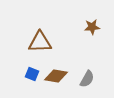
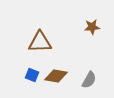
blue square: moved 1 px down
gray semicircle: moved 2 px right, 1 px down
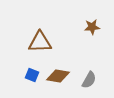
brown diamond: moved 2 px right
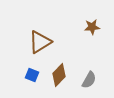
brown triangle: rotated 30 degrees counterclockwise
brown diamond: moved 1 px right, 1 px up; rotated 55 degrees counterclockwise
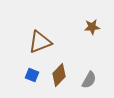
brown triangle: rotated 10 degrees clockwise
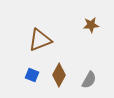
brown star: moved 1 px left, 2 px up
brown triangle: moved 2 px up
brown diamond: rotated 15 degrees counterclockwise
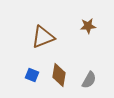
brown star: moved 3 px left, 1 px down
brown triangle: moved 3 px right, 3 px up
brown diamond: rotated 20 degrees counterclockwise
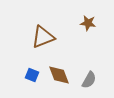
brown star: moved 3 px up; rotated 14 degrees clockwise
brown diamond: rotated 30 degrees counterclockwise
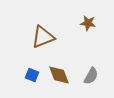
gray semicircle: moved 2 px right, 4 px up
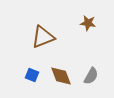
brown diamond: moved 2 px right, 1 px down
